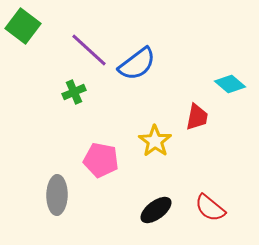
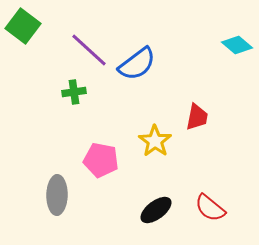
cyan diamond: moved 7 px right, 39 px up
green cross: rotated 15 degrees clockwise
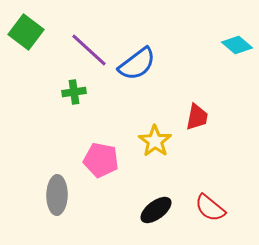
green square: moved 3 px right, 6 px down
